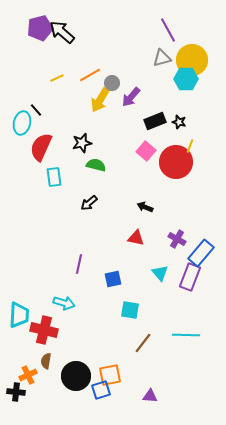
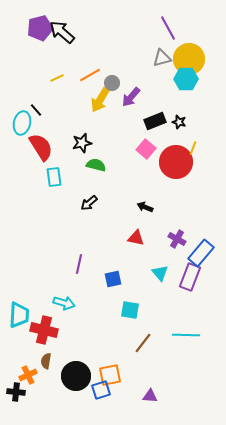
purple line at (168, 30): moved 2 px up
yellow circle at (192, 60): moved 3 px left, 1 px up
yellow line at (190, 146): moved 3 px right, 2 px down
red semicircle at (41, 147): rotated 124 degrees clockwise
pink square at (146, 151): moved 2 px up
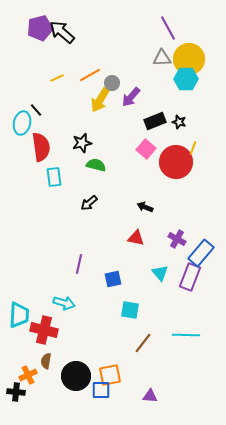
gray triangle at (162, 58): rotated 12 degrees clockwise
red semicircle at (41, 147): rotated 24 degrees clockwise
blue square at (101, 390): rotated 18 degrees clockwise
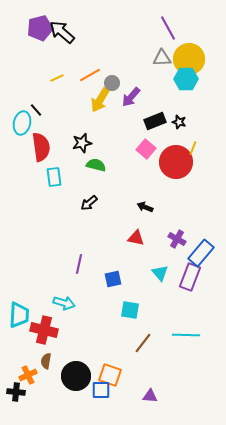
orange square at (110, 375): rotated 30 degrees clockwise
